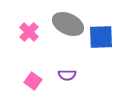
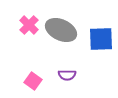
gray ellipse: moved 7 px left, 6 px down
pink cross: moved 7 px up
blue square: moved 2 px down
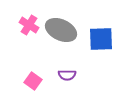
pink cross: rotated 12 degrees counterclockwise
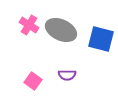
blue square: rotated 16 degrees clockwise
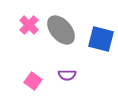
pink cross: rotated 12 degrees clockwise
gray ellipse: rotated 24 degrees clockwise
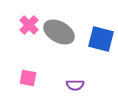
gray ellipse: moved 2 px left, 2 px down; rotated 20 degrees counterclockwise
purple semicircle: moved 8 px right, 10 px down
pink square: moved 5 px left, 3 px up; rotated 24 degrees counterclockwise
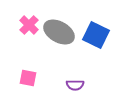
blue square: moved 5 px left, 4 px up; rotated 12 degrees clockwise
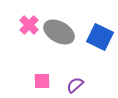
blue square: moved 4 px right, 2 px down
pink square: moved 14 px right, 3 px down; rotated 12 degrees counterclockwise
purple semicircle: rotated 138 degrees clockwise
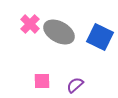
pink cross: moved 1 px right, 1 px up
